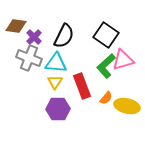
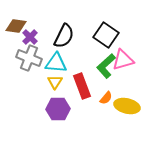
purple cross: moved 4 px left
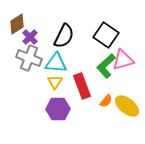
brown diamond: moved 1 px right, 2 px up; rotated 40 degrees counterclockwise
orange semicircle: moved 3 px down
yellow ellipse: rotated 25 degrees clockwise
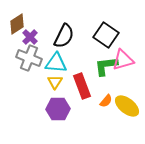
green L-shape: rotated 35 degrees clockwise
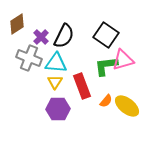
purple cross: moved 11 px right
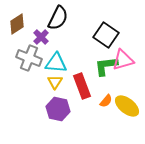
black semicircle: moved 6 px left, 18 px up
purple hexagon: rotated 15 degrees clockwise
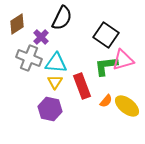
black semicircle: moved 4 px right
purple hexagon: moved 8 px left
